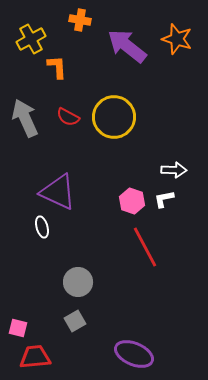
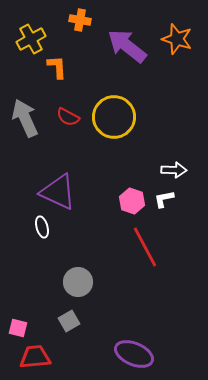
gray square: moved 6 px left
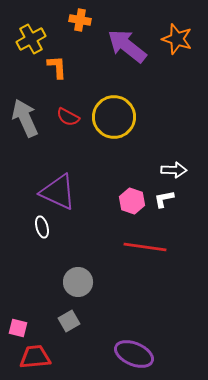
red line: rotated 54 degrees counterclockwise
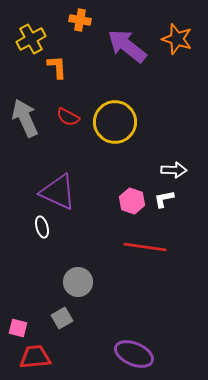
yellow circle: moved 1 px right, 5 px down
gray square: moved 7 px left, 3 px up
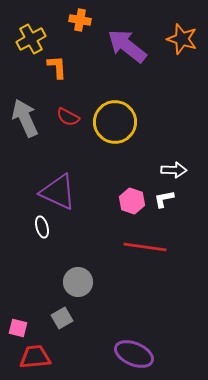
orange star: moved 5 px right
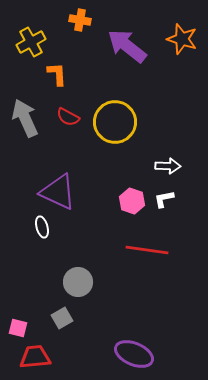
yellow cross: moved 3 px down
orange L-shape: moved 7 px down
white arrow: moved 6 px left, 4 px up
red line: moved 2 px right, 3 px down
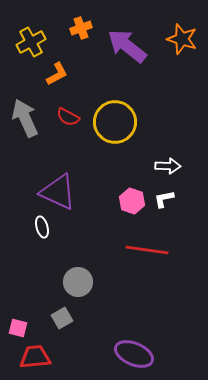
orange cross: moved 1 px right, 8 px down; rotated 30 degrees counterclockwise
orange L-shape: rotated 65 degrees clockwise
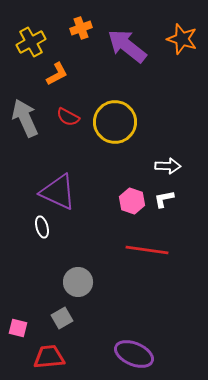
red trapezoid: moved 14 px right
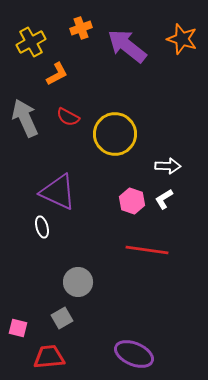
yellow circle: moved 12 px down
white L-shape: rotated 20 degrees counterclockwise
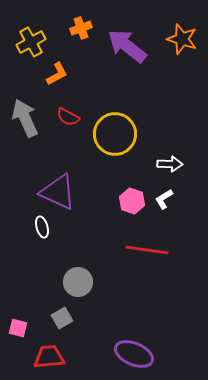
white arrow: moved 2 px right, 2 px up
